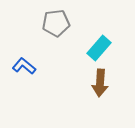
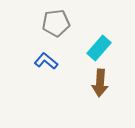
blue L-shape: moved 22 px right, 5 px up
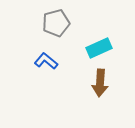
gray pentagon: rotated 8 degrees counterclockwise
cyan rectangle: rotated 25 degrees clockwise
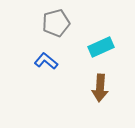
cyan rectangle: moved 2 px right, 1 px up
brown arrow: moved 5 px down
